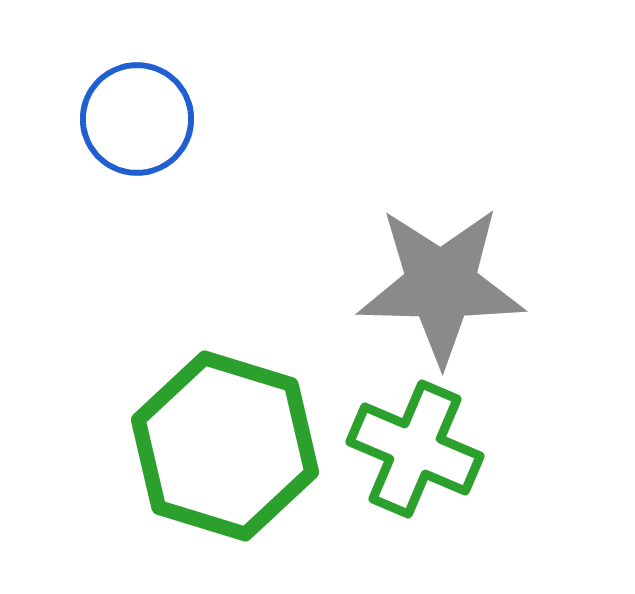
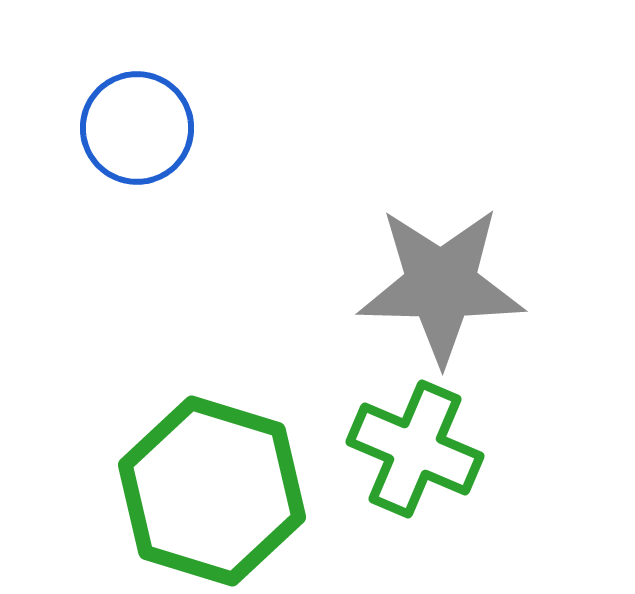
blue circle: moved 9 px down
green hexagon: moved 13 px left, 45 px down
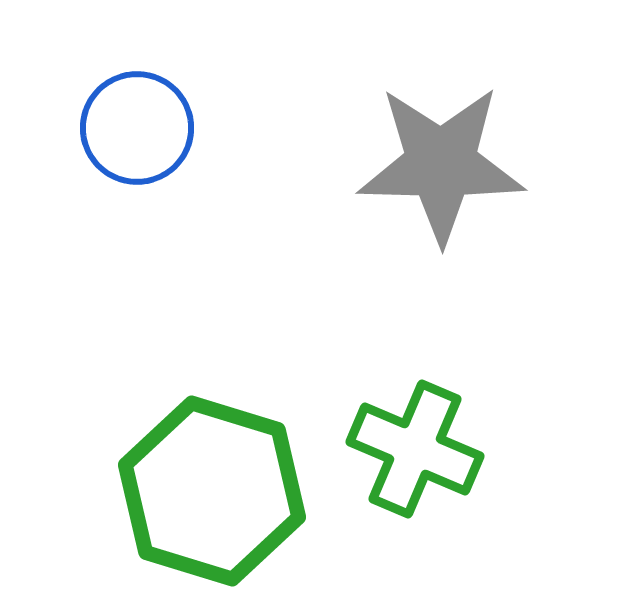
gray star: moved 121 px up
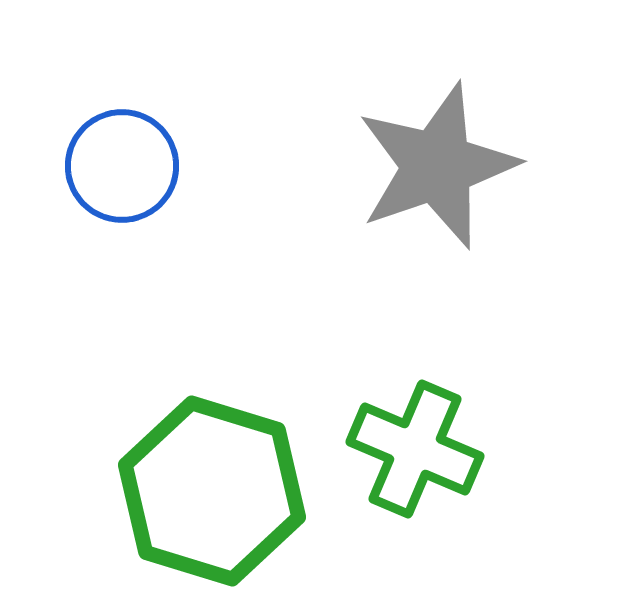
blue circle: moved 15 px left, 38 px down
gray star: moved 4 px left, 2 px down; rotated 20 degrees counterclockwise
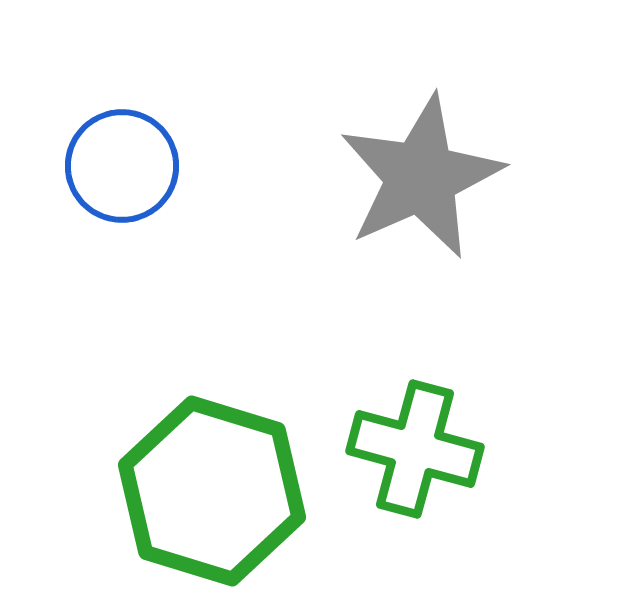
gray star: moved 16 px left, 11 px down; rotated 5 degrees counterclockwise
green cross: rotated 8 degrees counterclockwise
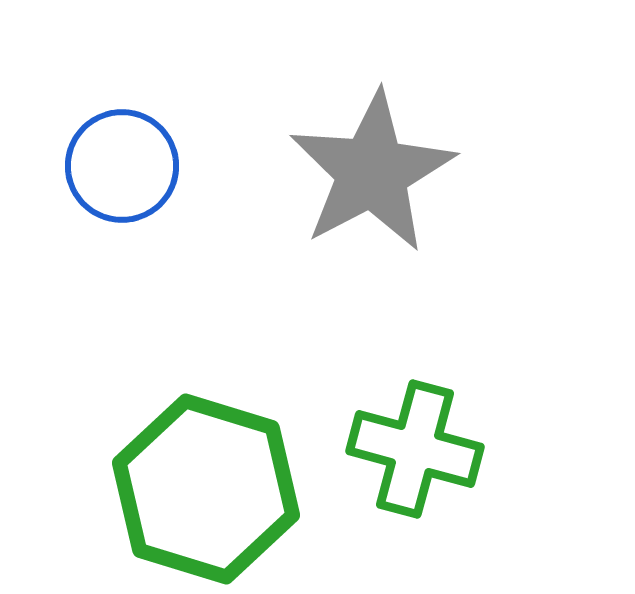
gray star: moved 49 px left, 5 px up; rotated 4 degrees counterclockwise
green hexagon: moved 6 px left, 2 px up
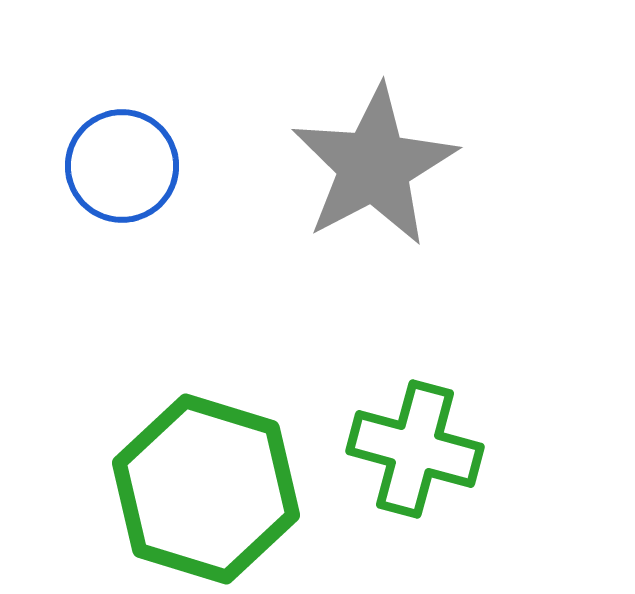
gray star: moved 2 px right, 6 px up
